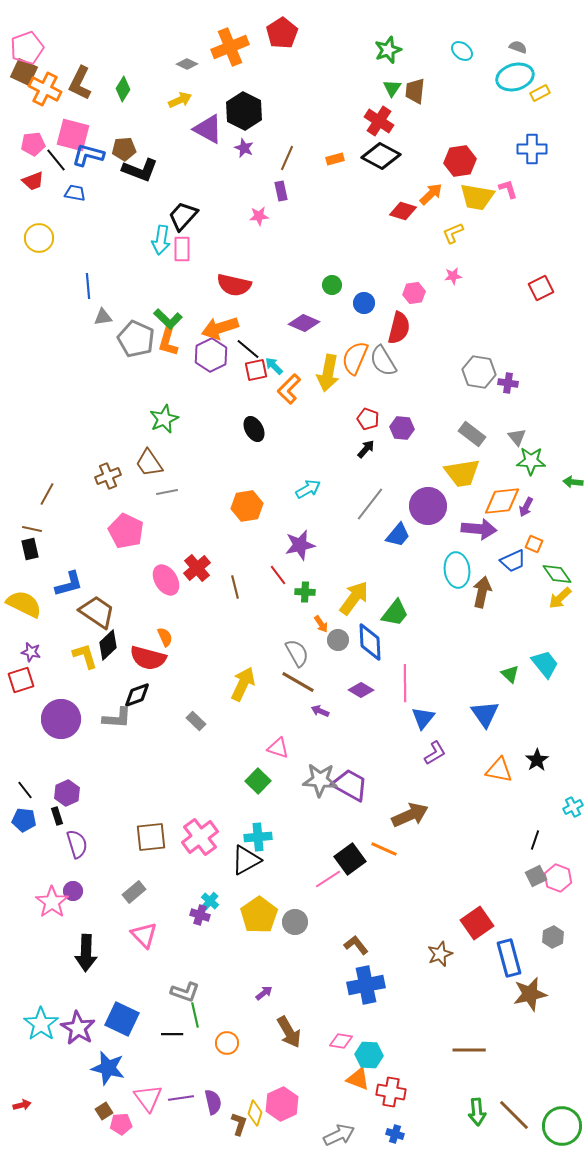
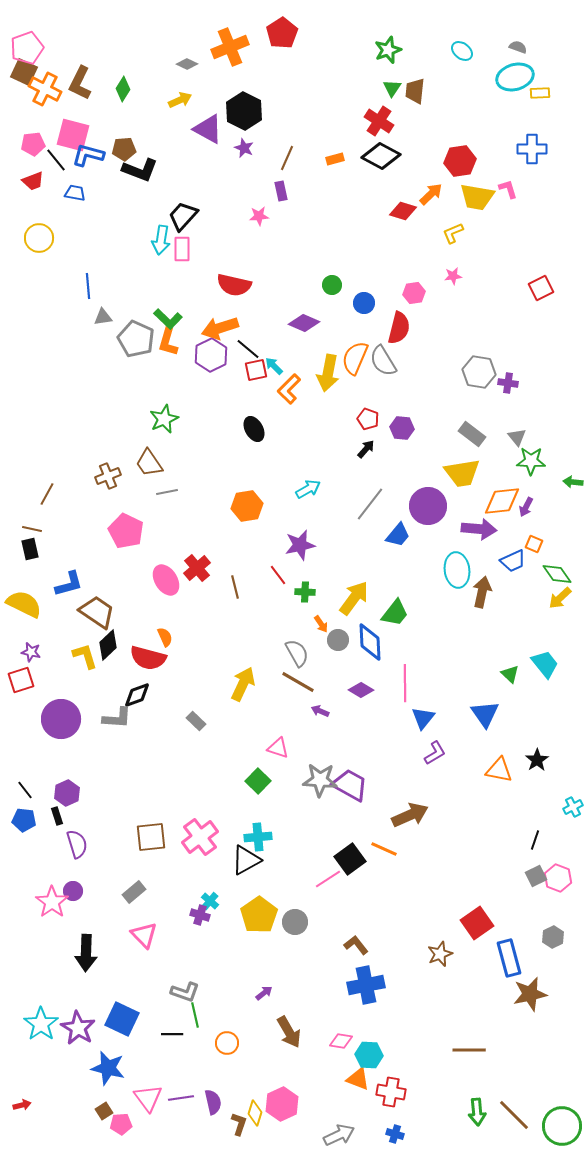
yellow rectangle at (540, 93): rotated 24 degrees clockwise
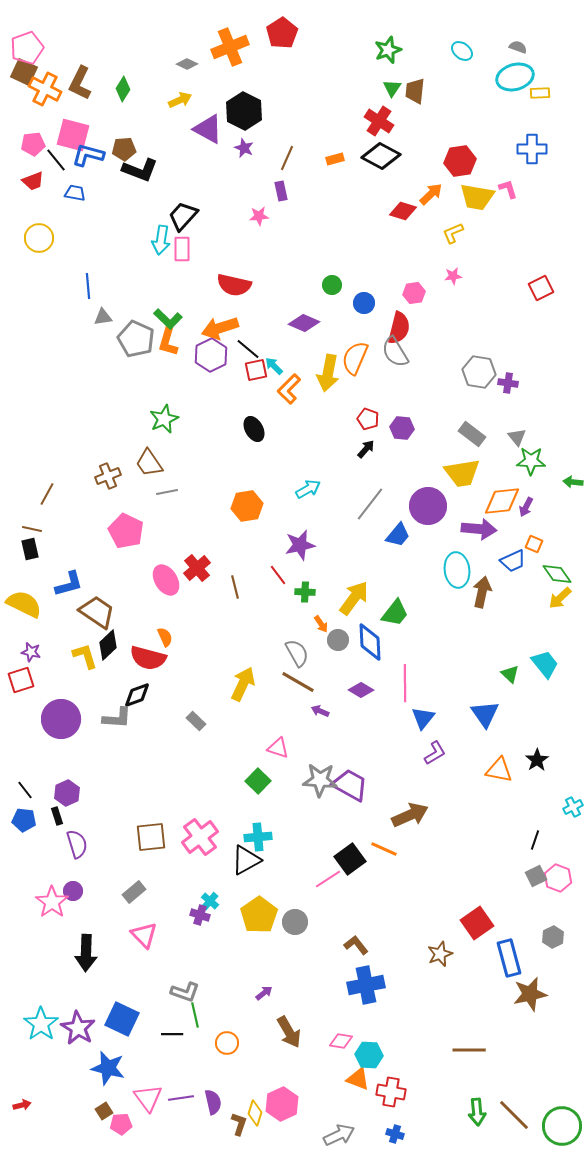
gray semicircle at (383, 361): moved 12 px right, 9 px up
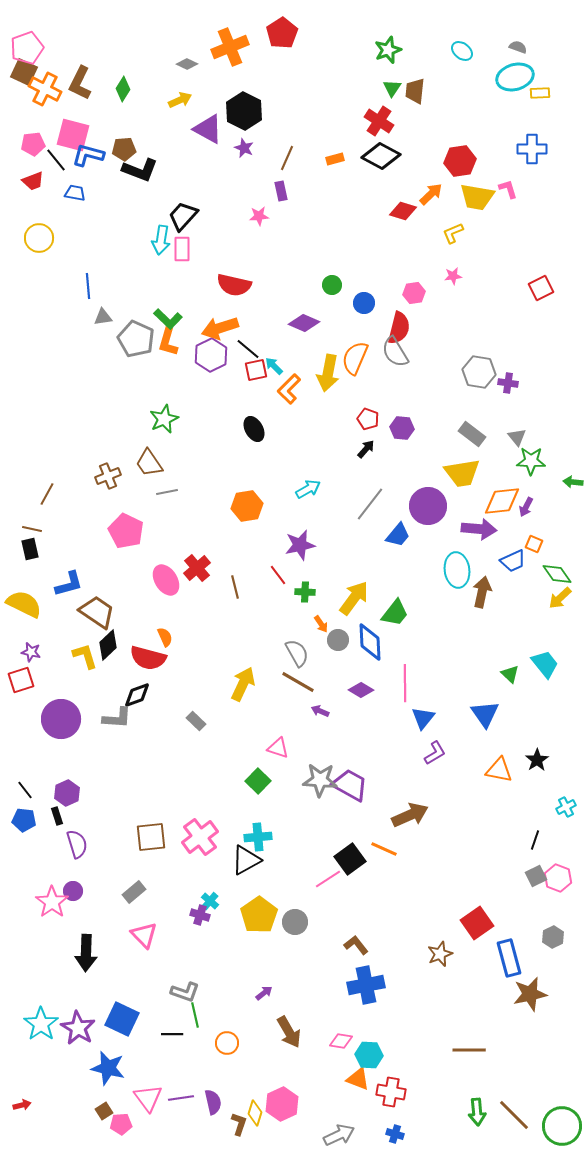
cyan cross at (573, 807): moved 7 px left
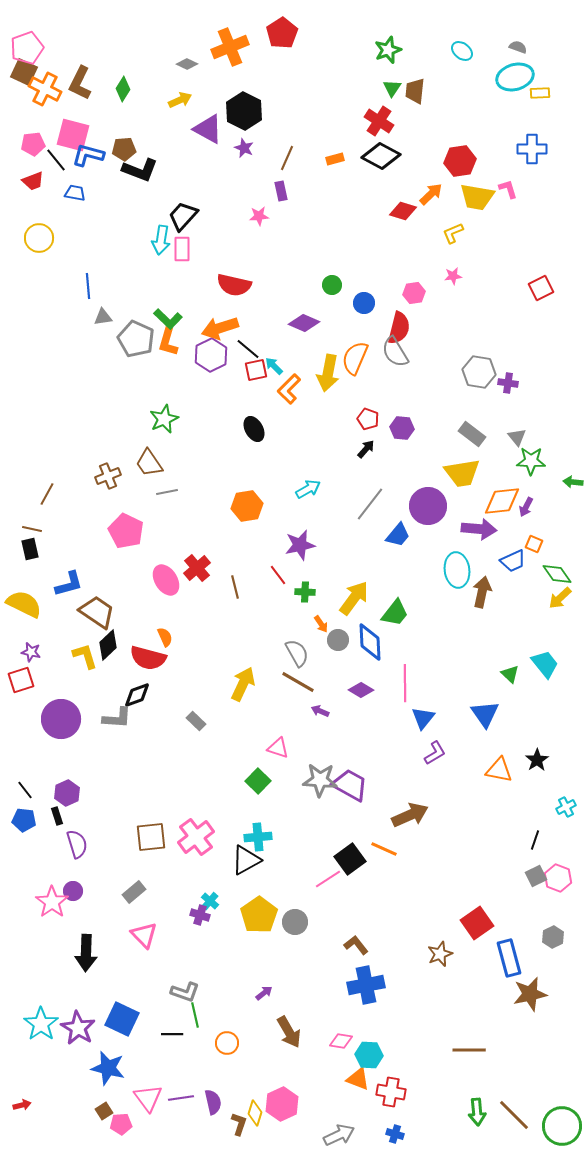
pink cross at (200, 837): moved 4 px left
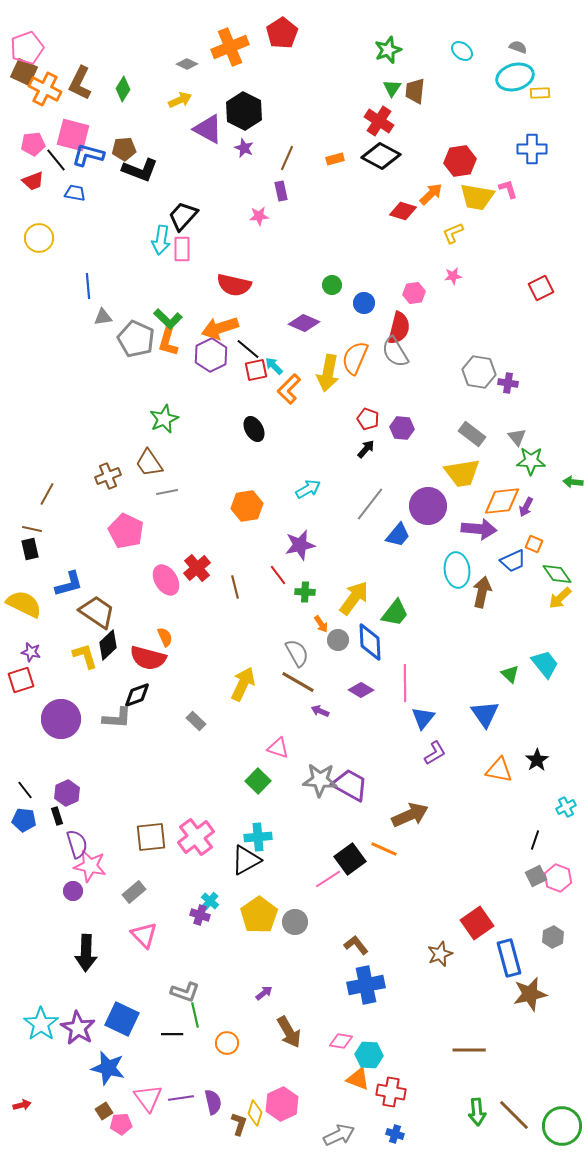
pink star at (52, 902): moved 38 px right, 36 px up; rotated 24 degrees counterclockwise
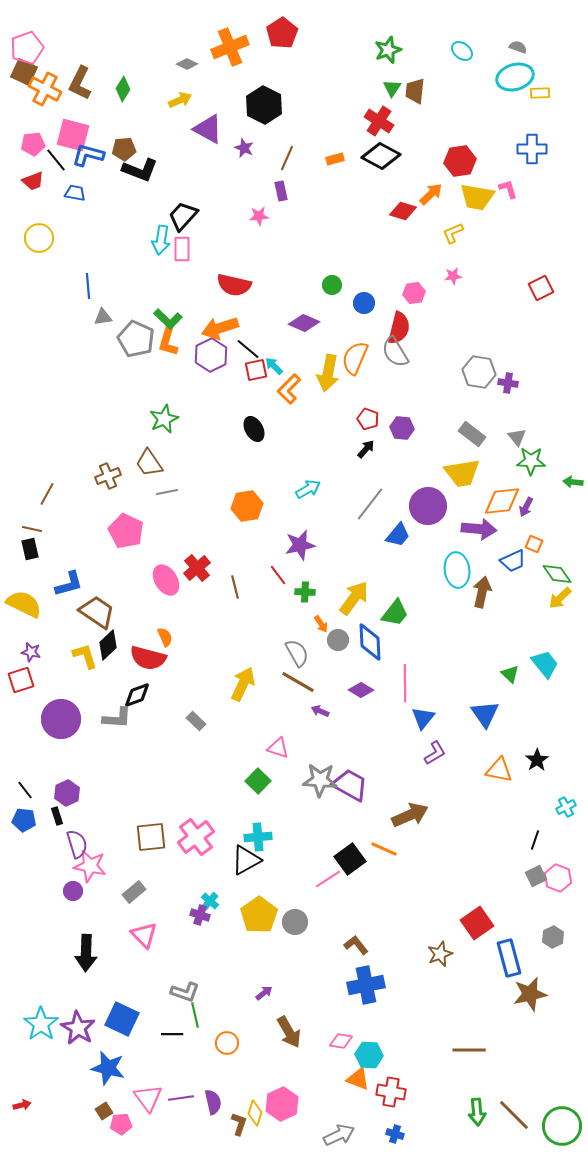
black hexagon at (244, 111): moved 20 px right, 6 px up
